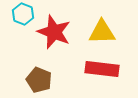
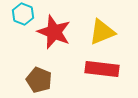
yellow triangle: rotated 20 degrees counterclockwise
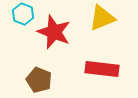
yellow triangle: moved 14 px up
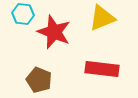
cyan hexagon: rotated 15 degrees counterclockwise
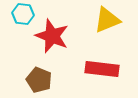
yellow triangle: moved 5 px right, 2 px down
red star: moved 2 px left, 4 px down
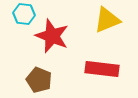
cyan hexagon: moved 1 px right
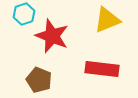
cyan hexagon: rotated 25 degrees counterclockwise
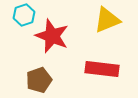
cyan hexagon: moved 1 px down
brown pentagon: rotated 30 degrees clockwise
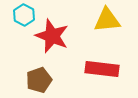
cyan hexagon: rotated 15 degrees counterclockwise
yellow triangle: rotated 16 degrees clockwise
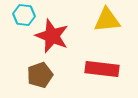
cyan hexagon: rotated 20 degrees counterclockwise
brown pentagon: moved 1 px right, 5 px up
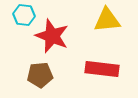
brown pentagon: rotated 15 degrees clockwise
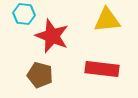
cyan hexagon: moved 1 px up
brown pentagon: rotated 20 degrees clockwise
